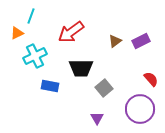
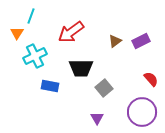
orange triangle: rotated 32 degrees counterclockwise
purple circle: moved 2 px right, 3 px down
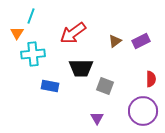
red arrow: moved 2 px right, 1 px down
cyan cross: moved 2 px left, 2 px up; rotated 20 degrees clockwise
red semicircle: rotated 42 degrees clockwise
gray square: moved 1 px right, 2 px up; rotated 30 degrees counterclockwise
purple circle: moved 1 px right, 1 px up
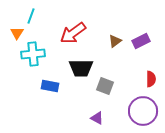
purple triangle: rotated 32 degrees counterclockwise
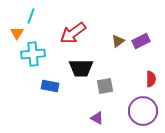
brown triangle: moved 3 px right
gray square: rotated 30 degrees counterclockwise
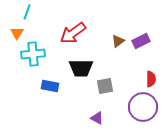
cyan line: moved 4 px left, 4 px up
purple circle: moved 4 px up
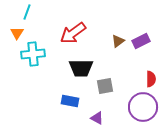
blue rectangle: moved 20 px right, 15 px down
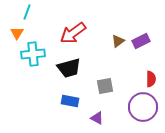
black trapezoid: moved 12 px left; rotated 15 degrees counterclockwise
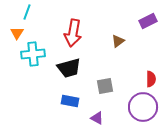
red arrow: rotated 44 degrees counterclockwise
purple rectangle: moved 7 px right, 20 px up
